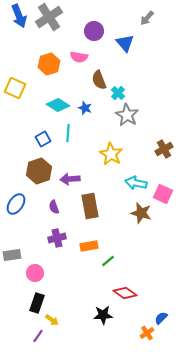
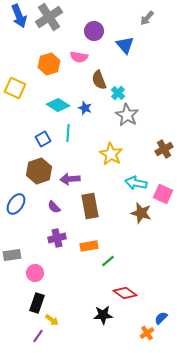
blue triangle: moved 2 px down
purple semicircle: rotated 24 degrees counterclockwise
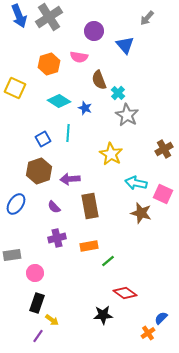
cyan diamond: moved 1 px right, 4 px up
orange cross: moved 1 px right
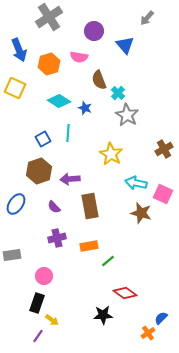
blue arrow: moved 34 px down
pink circle: moved 9 px right, 3 px down
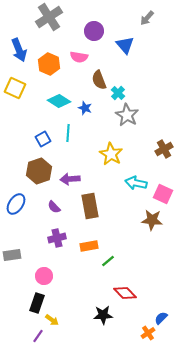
orange hexagon: rotated 20 degrees counterclockwise
brown star: moved 11 px right, 7 px down; rotated 10 degrees counterclockwise
red diamond: rotated 10 degrees clockwise
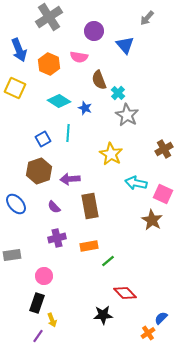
blue ellipse: rotated 75 degrees counterclockwise
brown star: rotated 25 degrees clockwise
yellow arrow: rotated 32 degrees clockwise
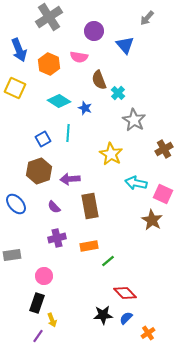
gray star: moved 7 px right, 5 px down
blue semicircle: moved 35 px left
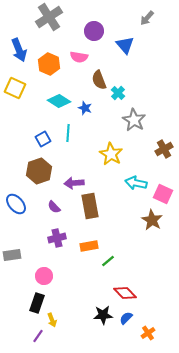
purple arrow: moved 4 px right, 4 px down
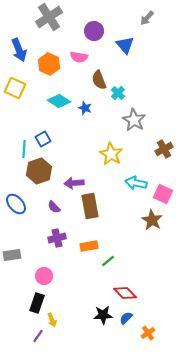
cyan line: moved 44 px left, 16 px down
